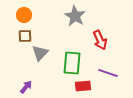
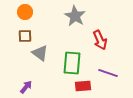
orange circle: moved 1 px right, 3 px up
gray triangle: rotated 36 degrees counterclockwise
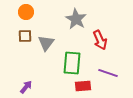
orange circle: moved 1 px right
gray star: moved 1 px right, 3 px down
gray triangle: moved 6 px right, 10 px up; rotated 30 degrees clockwise
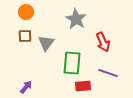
red arrow: moved 3 px right, 2 px down
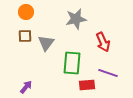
gray star: rotated 30 degrees clockwise
red rectangle: moved 4 px right, 1 px up
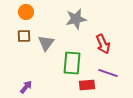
brown square: moved 1 px left
red arrow: moved 2 px down
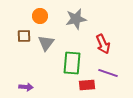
orange circle: moved 14 px right, 4 px down
purple arrow: rotated 56 degrees clockwise
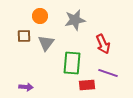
gray star: moved 1 px left, 1 px down
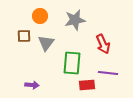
purple line: rotated 12 degrees counterclockwise
purple arrow: moved 6 px right, 2 px up
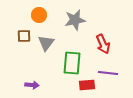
orange circle: moved 1 px left, 1 px up
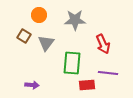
gray star: rotated 10 degrees clockwise
brown square: rotated 32 degrees clockwise
